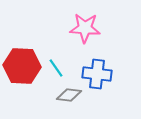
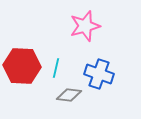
pink star: moved 2 px up; rotated 20 degrees counterclockwise
cyan line: rotated 48 degrees clockwise
blue cross: moved 2 px right; rotated 12 degrees clockwise
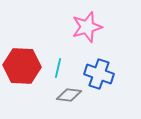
pink star: moved 2 px right, 1 px down
cyan line: moved 2 px right
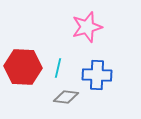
red hexagon: moved 1 px right, 1 px down
blue cross: moved 2 px left, 1 px down; rotated 16 degrees counterclockwise
gray diamond: moved 3 px left, 2 px down
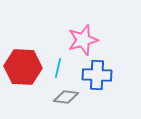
pink star: moved 4 px left, 13 px down
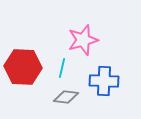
cyan line: moved 4 px right
blue cross: moved 7 px right, 6 px down
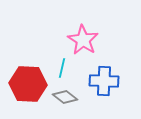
pink star: rotated 24 degrees counterclockwise
red hexagon: moved 5 px right, 17 px down
gray diamond: moved 1 px left; rotated 30 degrees clockwise
